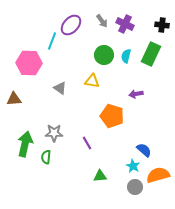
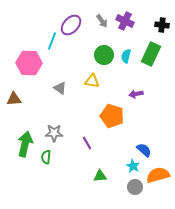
purple cross: moved 3 px up
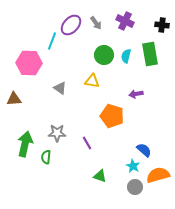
gray arrow: moved 6 px left, 2 px down
green rectangle: moved 1 px left; rotated 35 degrees counterclockwise
gray star: moved 3 px right
green triangle: rotated 24 degrees clockwise
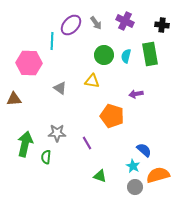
cyan line: rotated 18 degrees counterclockwise
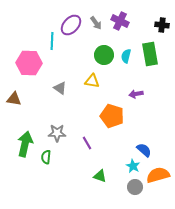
purple cross: moved 5 px left
brown triangle: rotated 14 degrees clockwise
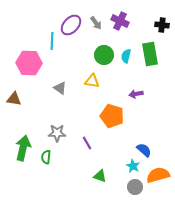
green arrow: moved 2 px left, 4 px down
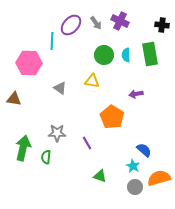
cyan semicircle: moved 1 px up; rotated 16 degrees counterclockwise
orange pentagon: moved 1 px down; rotated 15 degrees clockwise
orange semicircle: moved 1 px right, 3 px down
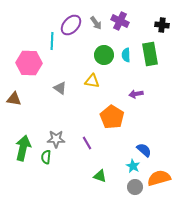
gray star: moved 1 px left, 6 px down
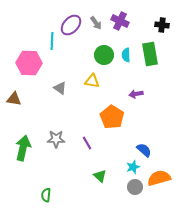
green semicircle: moved 38 px down
cyan star: moved 1 px down; rotated 24 degrees clockwise
green triangle: rotated 24 degrees clockwise
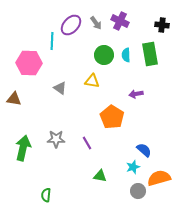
green triangle: rotated 32 degrees counterclockwise
gray circle: moved 3 px right, 4 px down
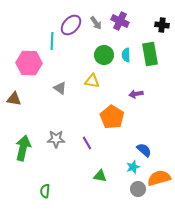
gray circle: moved 2 px up
green semicircle: moved 1 px left, 4 px up
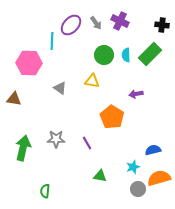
green rectangle: rotated 55 degrees clockwise
blue semicircle: moved 9 px right; rotated 56 degrees counterclockwise
